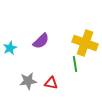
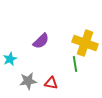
cyan star: moved 11 px down
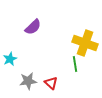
purple semicircle: moved 8 px left, 14 px up
red triangle: rotated 32 degrees clockwise
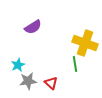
purple semicircle: rotated 12 degrees clockwise
cyan star: moved 8 px right, 6 px down
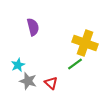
purple semicircle: rotated 72 degrees counterclockwise
green line: rotated 63 degrees clockwise
gray star: rotated 24 degrees clockwise
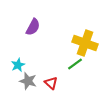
purple semicircle: rotated 42 degrees clockwise
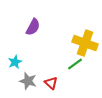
cyan star: moved 3 px left, 3 px up
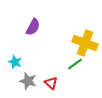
cyan star: rotated 24 degrees counterclockwise
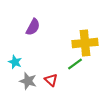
yellow cross: rotated 25 degrees counterclockwise
red triangle: moved 3 px up
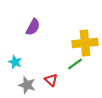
gray star: moved 1 px left, 4 px down
